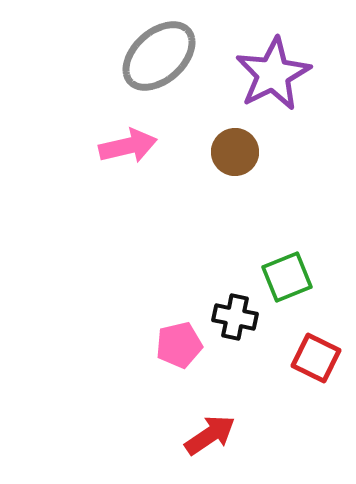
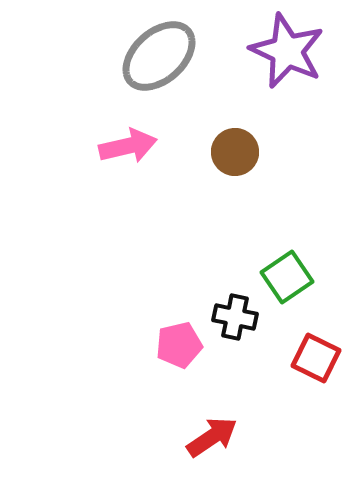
purple star: moved 14 px right, 23 px up; rotated 20 degrees counterclockwise
green square: rotated 12 degrees counterclockwise
red arrow: moved 2 px right, 2 px down
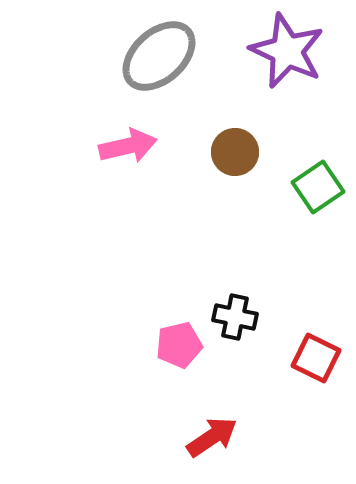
green square: moved 31 px right, 90 px up
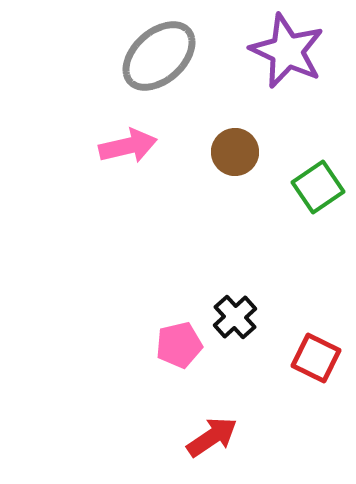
black cross: rotated 36 degrees clockwise
